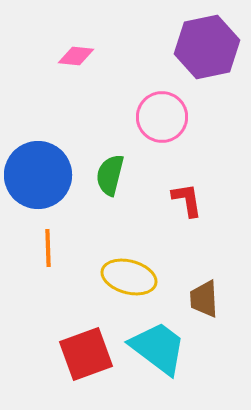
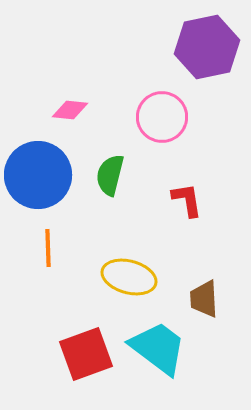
pink diamond: moved 6 px left, 54 px down
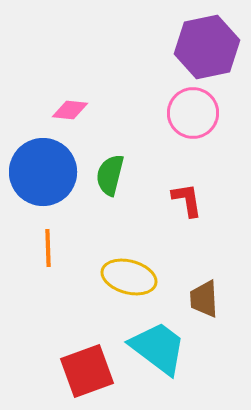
pink circle: moved 31 px right, 4 px up
blue circle: moved 5 px right, 3 px up
red square: moved 1 px right, 17 px down
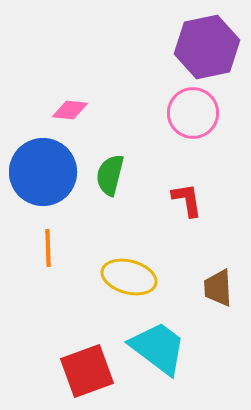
brown trapezoid: moved 14 px right, 11 px up
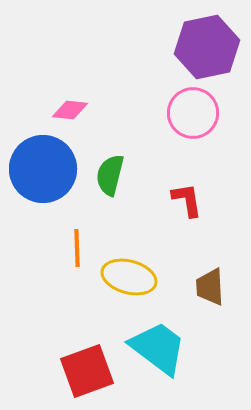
blue circle: moved 3 px up
orange line: moved 29 px right
brown trapezoid: moved 8 px left, 1 px up
